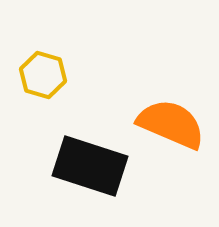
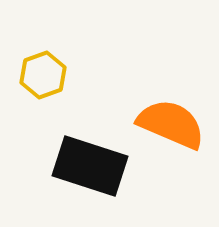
yellow hexagon: rotated 24 degrees clockwise
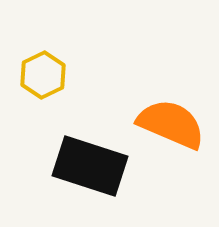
yellow hexagon: rotated 6 degrees counterclockwise
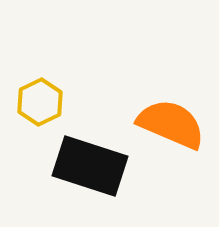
yellow hexagon: moved 3 px left, 27 px down
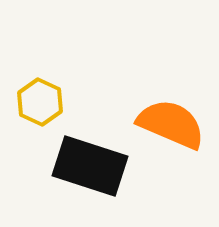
yellow hexagon: rotated 9 degrees counterclockwise
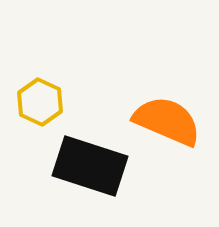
orange semicircle: moved 4 px left, 3 px up
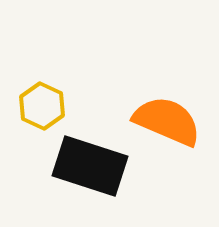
yellow hexagon: moved 2 px right, 4 px down
